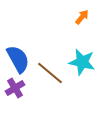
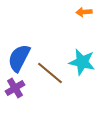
orange arrow: moved 2 px right, 5 px up; rotated 133 degrees counterclockwise
blue semicircle: moved 1 px right, 1 px up; rotated 124 degrees counterclockwise
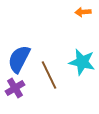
orange arrow: moved 1 px left
blue semicircle: moved 1 px down
brown line: moved 1 px left, 2 px down; rotated 24 degrees clockwise
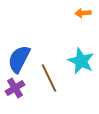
orange arrow: moved 1 px down
cyan star: moved 1 px left, 1 px up; rotated 12 degrees clockwise
brown line: moved 3 px down
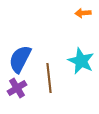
blue semicircle: moved 1 px right
brown line: rotated 20 degrees clockwise
purple cross: moved 2 px right
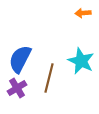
brown line: rotated 20 degrees clockwise
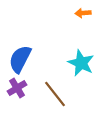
cyan star: moved 2 px down
brown line: moved 6 px right, 16 px down; rotated 52 degrees counterclockwise
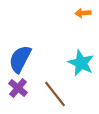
purple cross: moved 1 px right; rotated 18 degrees counterclockwise
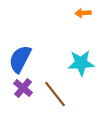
cyan star: rotated 28 degrees counterclockwise
purple cross: moved 5 px right
